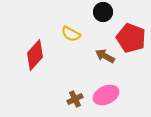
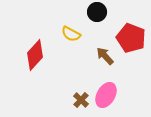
black circle: moved 6 px left
brown arrow: rotated 18 degrees clockwise
pink ellipse: rotated 35 degrees counterclockwise
brown cross: moved 6 px right, 1 px down; rotated 21 degrees counterclockwise
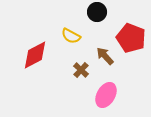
yellow semicircle: moved 2 px down
red diamond: rotated 20 degrees clockwise
brown cross: moved 30 px up
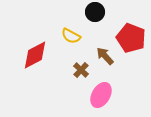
black circle: moved 2 px left
pink ellipse: moved 5 px left
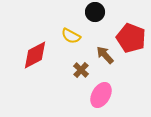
brown arrow: moved 1 px up
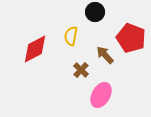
yellow semicircle: rotated 72 degrees clockwise
red diamond: moved 6 px up
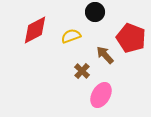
yellow semicircle: rotated 60 degrees clockwise
red diamond: moved 19 px up
brown cross: moved 1 px right, 1 px down
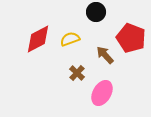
black circle: moved 1 px right
red diamond: moved 3 px right, 9 px down
yellow semicircle: moved 1 px left, 3 px down
brown cross: moved 5 px left, 2 px down
pink ellipse: moved 1 px right, 2 px up
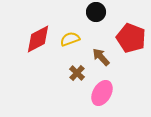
brown arrow: moved 4 px left, 2 px down
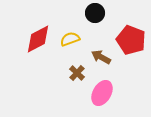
black circle: moved 1 px left, 1 px down
red pentagon: moved 2 px down
brown arrow: rotated 18 degrees counterclockwise
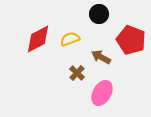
black circle: moved 4 px right, 1 px down
